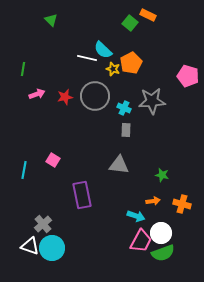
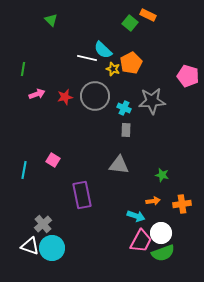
orange cross: rotated 24 degrees counterclockwise
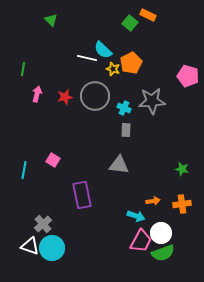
pink arrow: rotated 56 degrees counterclockwise
green star: moved 20 px right, 6 px up
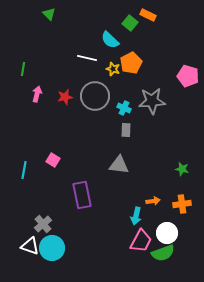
green triangle: moved 2 px left, 6 px up
cyan semicircle: moved 7 px right, 10 px up
cyan arrow: rotated 84 degrees clockwise
white circle: moved 6 px right
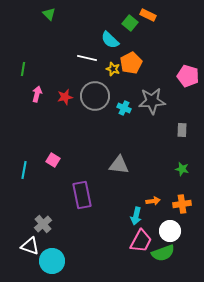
gray rectangle: moved 56 px right
white circle: moved 3 px right, 2 px up
cyan circle: moved 13 px down
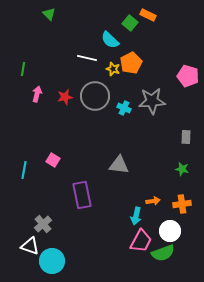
gray rectangle: moved 4 px right, 7 px down
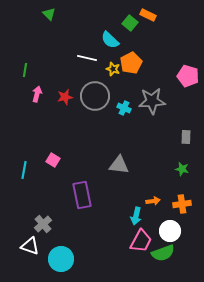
green line: moved 2 px right, 1 px down
cyan circle: moved 9 px right, 2 px up
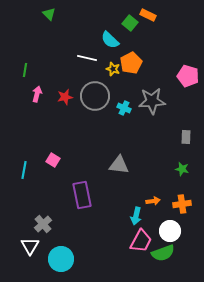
white triangle: rotated 42 degrees clockwise
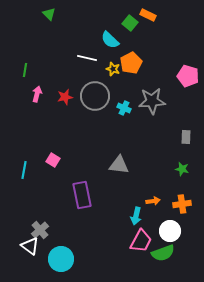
gray cross: moved 3 px left, 6 px down
white triangle: rotated 24 degrees counterclockwise
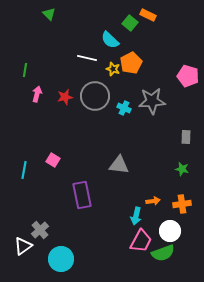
white triangle: moved 7 px left; rotated 48 degrees clockwise
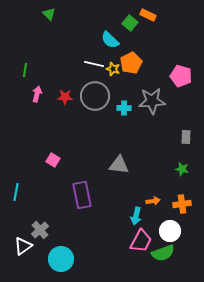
white line: moved 7 px right, 6 px down
pink pentagon: moved 7 px left
red star: rotated 14 degrees clockwise
cyan cross: rotated 24 degrees counterclockwise
cyan line: moved 8 px left, 22 px down
